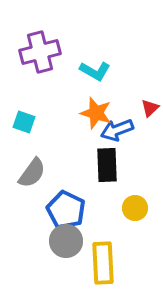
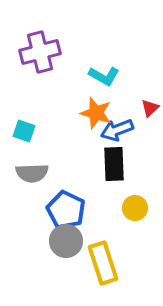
cyan L-shape: moved 9 px right, 5 px down
cyan square: moved 9 px down
black rectangle: moved 7 px right, 1 px up
gray semicircle: rotated 52 degrees clockwise
yellow rectangle: rotated 15 degrees counterclockwise
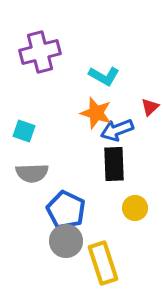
red triangle: moved 1 px up
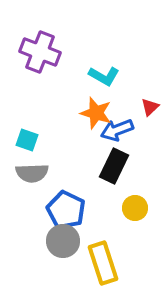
purple cross: rotated 36 degrees clockwise
cyan square: moved 3 px right, 9 px down
black rectangle: moved 2 px down; rotated 28 degrees clockwise
gray circle: moved 3 px left
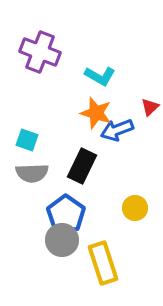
cyan L-shape: moved 4 px left
black rectangle: moved 32 px left
blue pentagon: moved 4 px down; rotated 9 degrees clockwise
gray circle: moved 1 px left, 1 px up
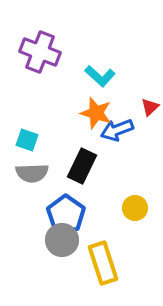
cyan L-shape: rotated 12 degrees clockwise
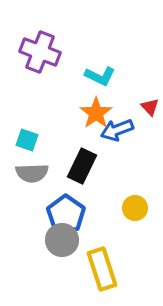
cyan L-shape: rotated 16 degrees counterclockwise
red triangle: rotated 30 degrees counterclockwise
orange star: rotated 20 degrees clockwise
yellow rectangle: moved 1 px left, 6 px down
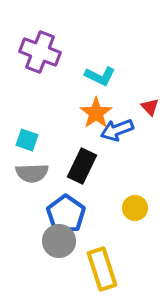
gray circle: moved 3 px left, 1 px down
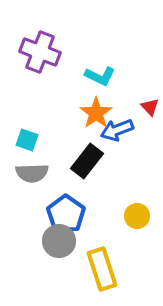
black rectangle: moved 5 px right, 5 px up; rotated 12 degrees clockwise
yellow circle: moved 2 px right, 8 px down
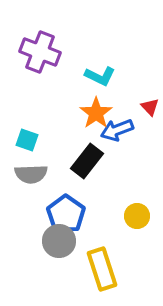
gray semicircle: moved 1 px left, 1 px down
